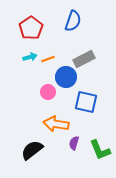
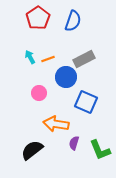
red pentagon: moved 7 px right, 10 px up
cyan arrow: rotated 104 degrees counterclockwise
pink circle: moved 9 px left, 1 px down
blue square: rotated 10 degrees clockwise
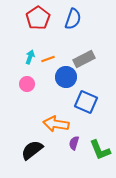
blue semicircle: moved 2 px up
cyan arrow: rotated 48 degrees clockwise
pink circle: moved 12 px left, 9 px up
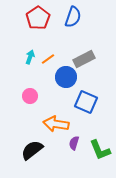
blue semicircle: moved 2 px up
orange line: rotated 16 degrees counterclockwise
pink circle: moved 3 px right, 12 px down
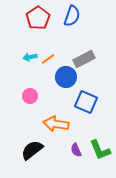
blue semicircle: moved 1 px left, 1 px up
cyan arrow: rotated 120 degrees counterclockwise
purple semicircle: moved 2 px right, 7 px down; rotated 40 degrees counterclockwise
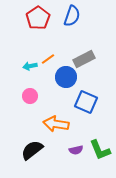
cyan arrow: moved 9 px down
purple semicircle: rotated 80 degrees counterclockwise
